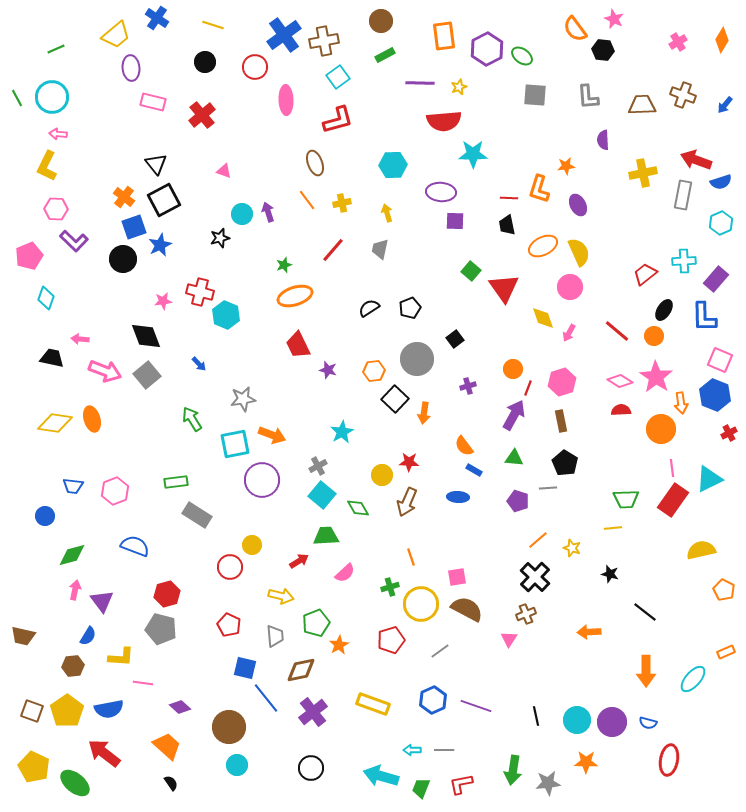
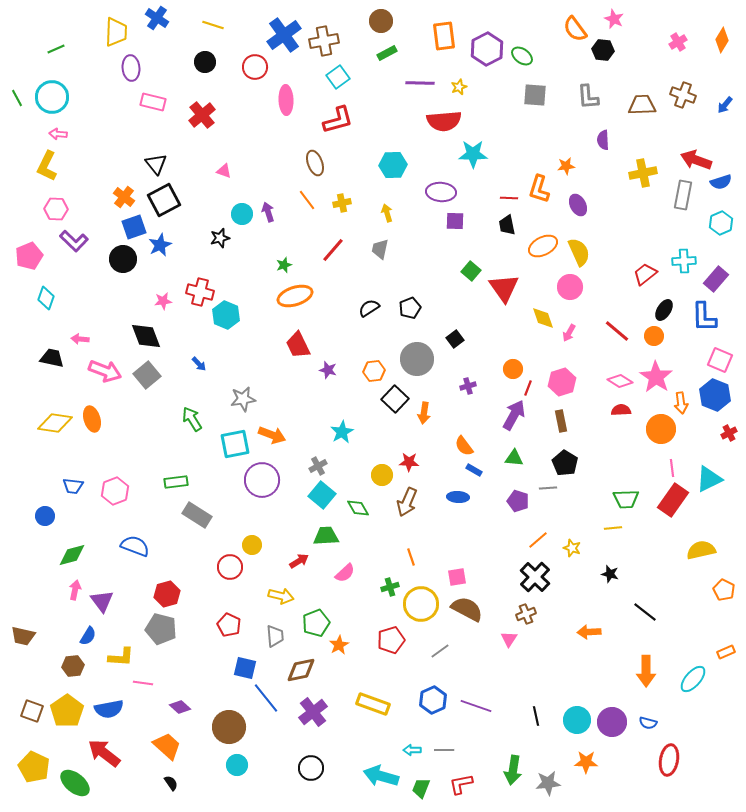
yellow trapezoid at (116, 35): moved 3 px up; rotated 48 degrees counterclockwise
green rectangle at (385, 55): moved 2 px right, 2 px up
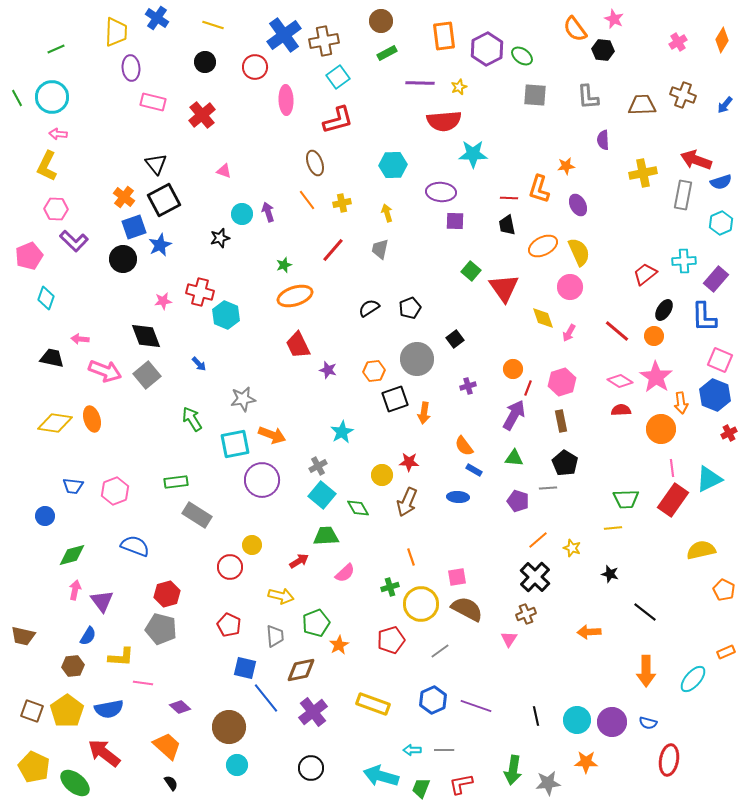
black square at (395, 399): rotated 28 degrees clockwise
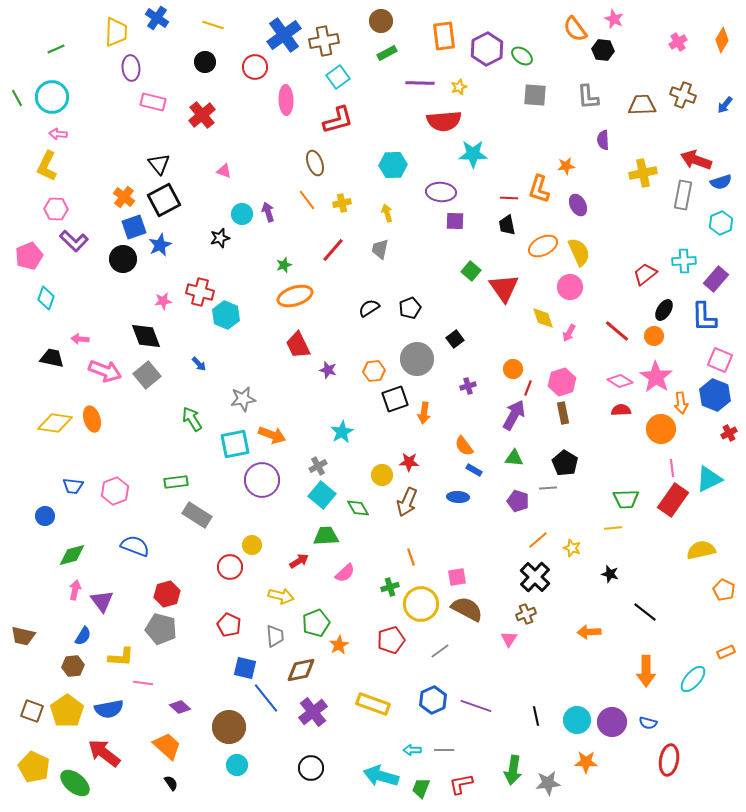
black triangle at (156, 164): moved 3 px right
brown rectangle at (561, 421): moved 2 px right, 8 px up
blue semicircle at (88, 636): moved 5 px left
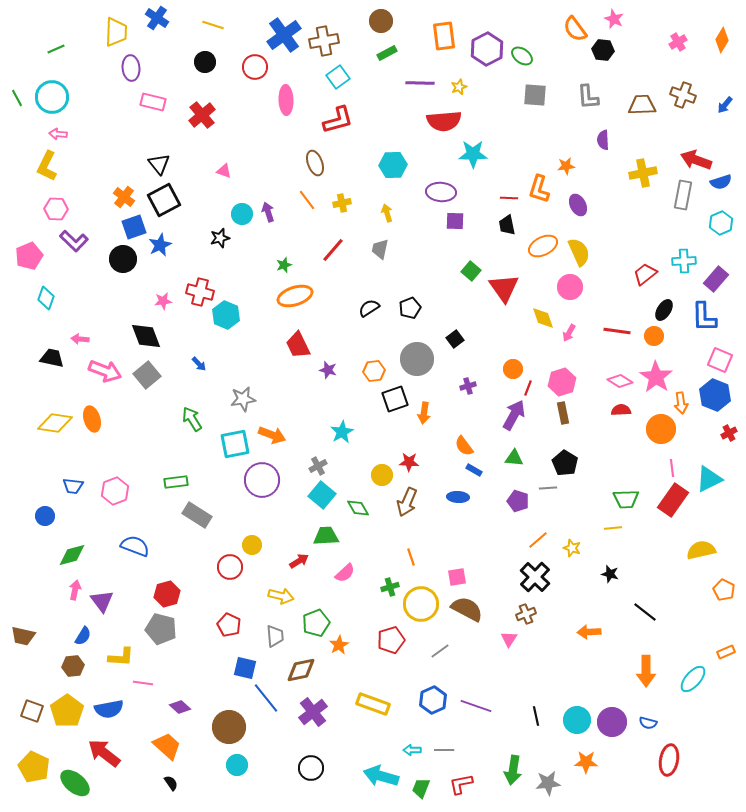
red line at (617, 331): rotated 32 degrees counterclockwise
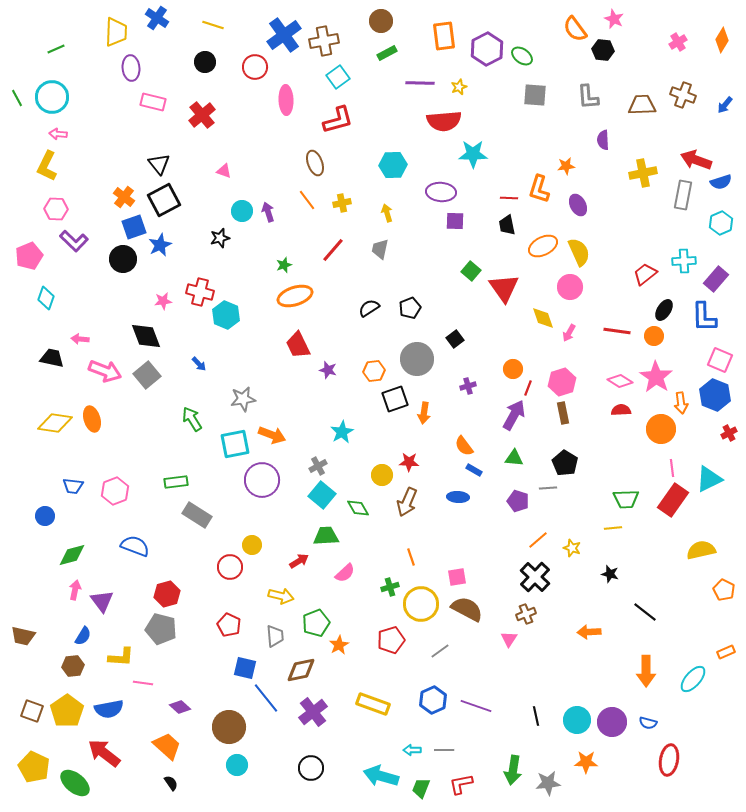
cyan circle at (242, 214): moved 3 px up
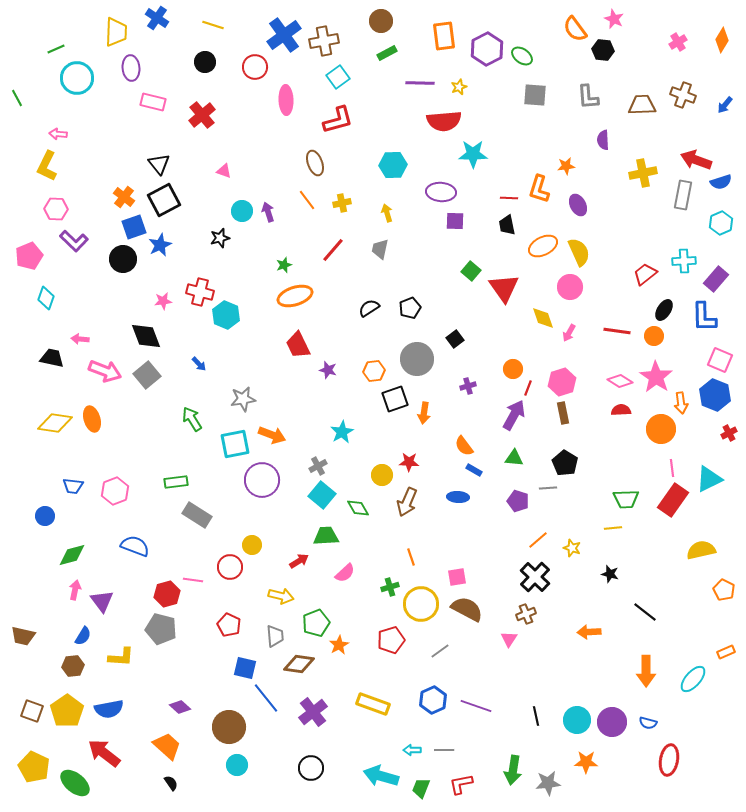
cyan circle at (52, 97): moved 25 px right, 19 px up
brown diamond at (301, 670): moved 2 px left, 6 px up; rotated 20 degrees clockwise
pink line at (143, 683): moved 50 px right, 103 px up
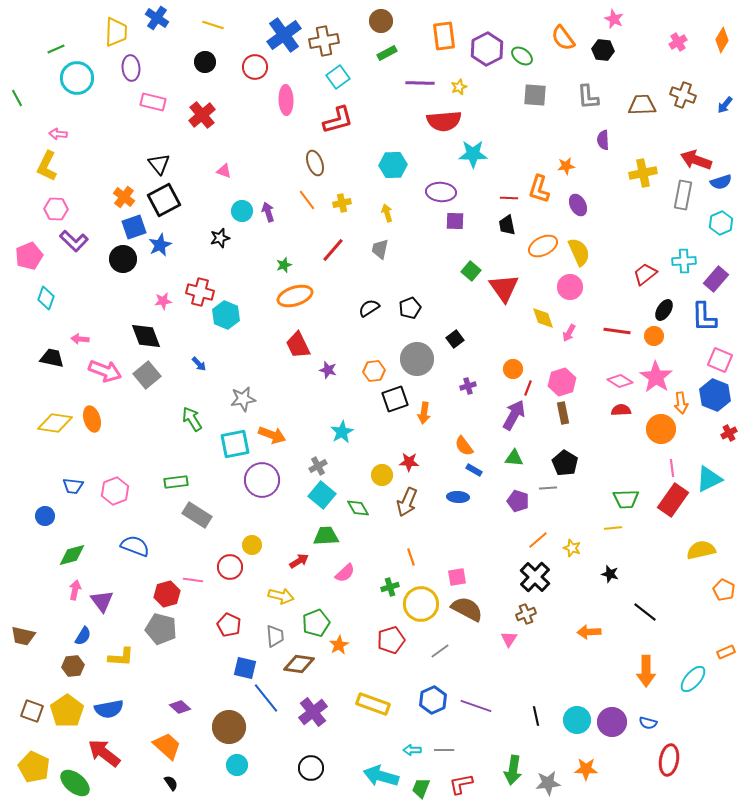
orange semicircle at (575, 29): moved 12 px left, 9 px down
orange star at (586, 762): moved 7 px down
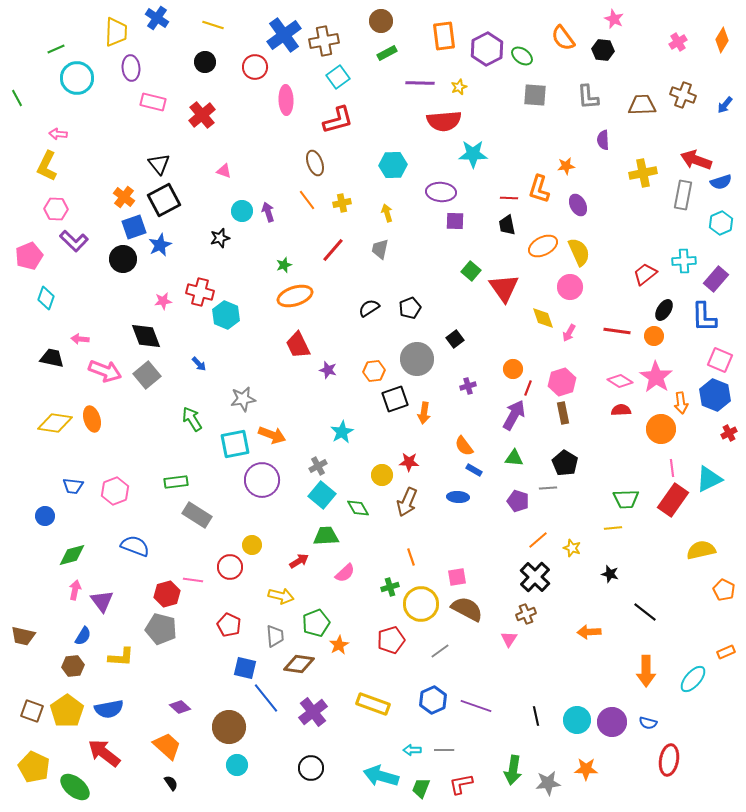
green ellipse at (75, 783): moved 4 px down
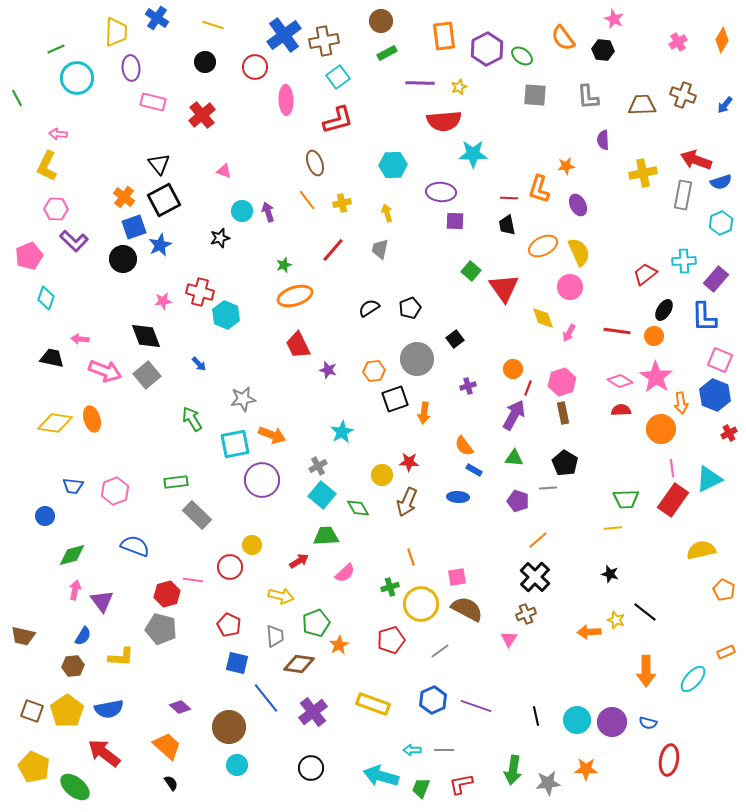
gray rectangle at (197, 515): rotated 12 degrees clockwise
yellow star at (572, 548): moved 44 px right, 72 px down
blue square at (245, 668): moved 8 px left, 5 px up
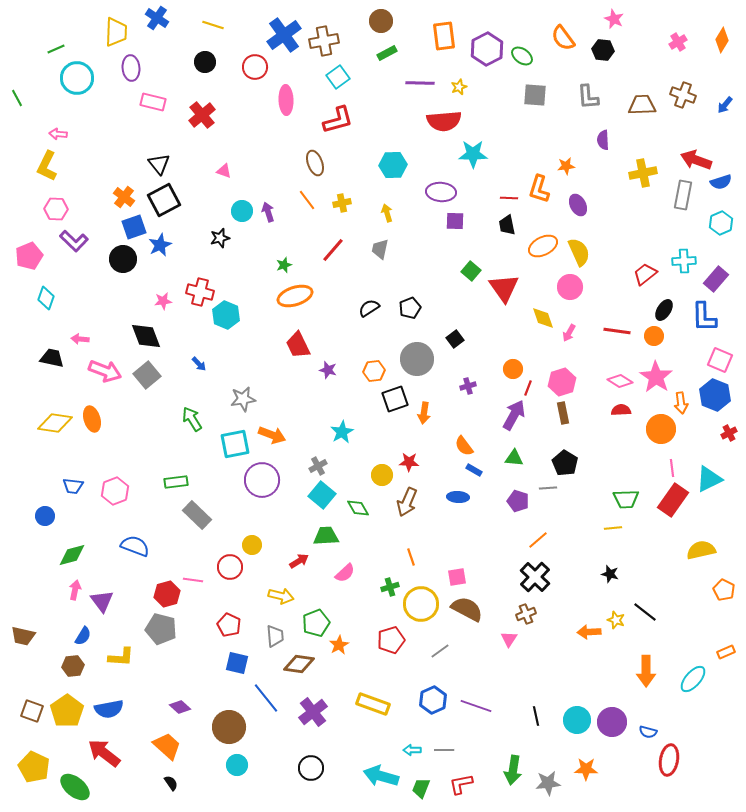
blue semicircle at (648, 723): moved 9 px down
